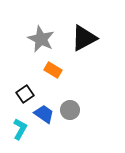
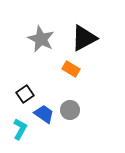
orange rectangle: moved 18 px right, 1 px up
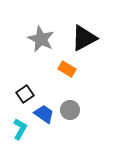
orange rectangle: moved 4 px left
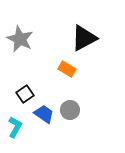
gray star: moved 21 px left
cyan L-shape: moved 5 px left, 2 px up
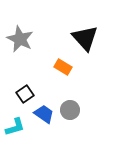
black triangle: moved 1 px right; rotated 44 degrees counterclockwise
orange rectangle: moved 4 px left, 2 px up
cyan L-shape: rotated 45 degrees clockwise
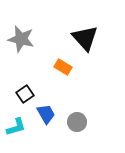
gray star: moved 1 px right; rotated 12 degrees counterclockwise
gray circle: moved 7 px right, 12 px down
blue trapezoid: moved 2 px right; rotated 25 degrees clockwise
cyan L-shape: moved 1 px right
